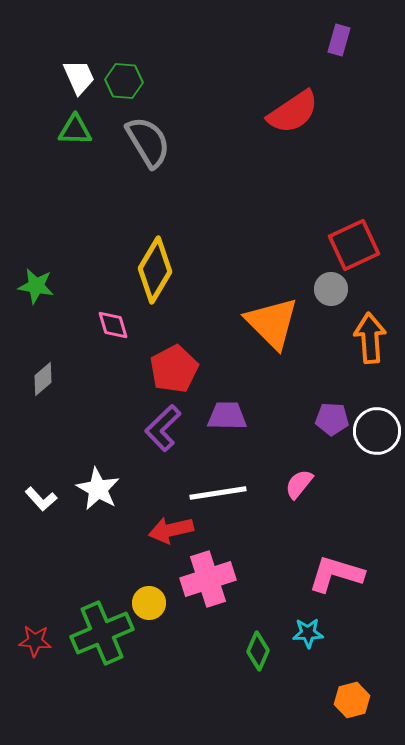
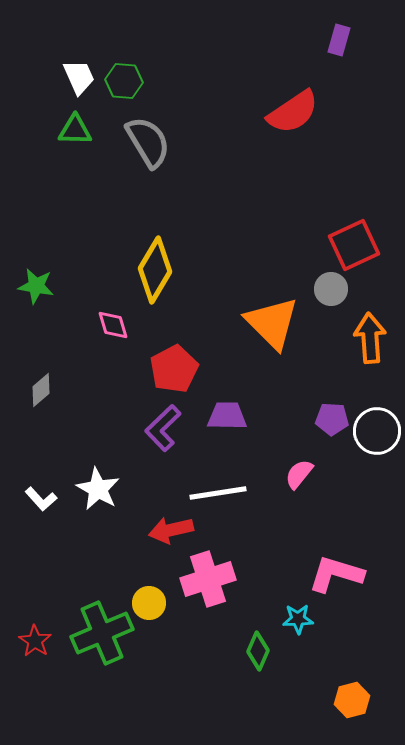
gray diamond: moved 2 px left, 11 px down
pink semicircle: moved 10 px up
cyan star: moved 10 px left, 14 px up
red star: rotated 28 degrees clockwise
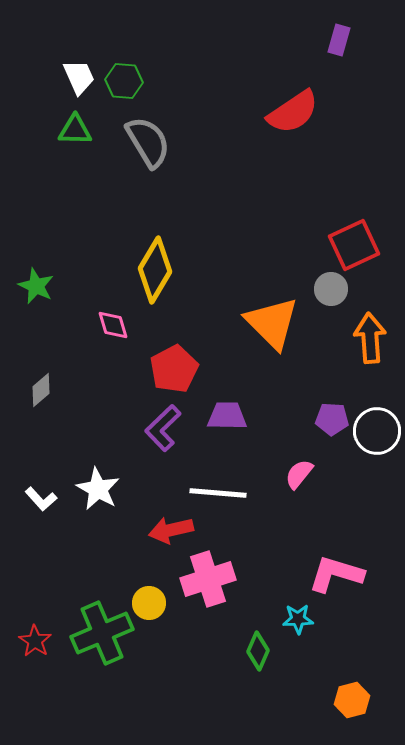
green star: rotated 15 degrees clockwise
white line: rotated 14 degrees clockwise
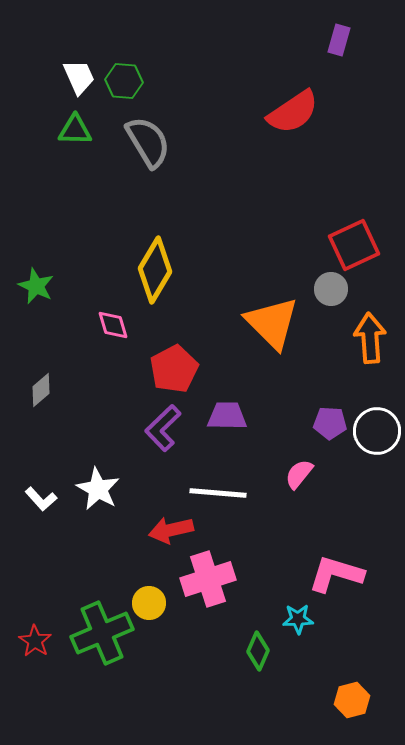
purple pentagon: moved 2 px left, 4 px down
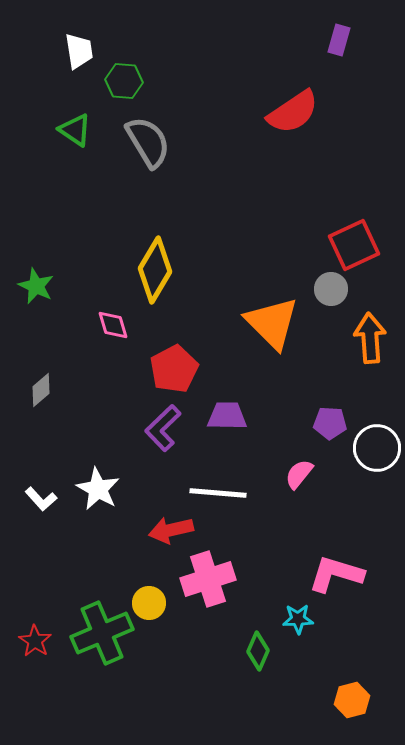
white trapezoid: moved 26 px up; rotated 15 degrees clockwise
green triangle: rotated 33 degrees clockwise
white circle: moved 17 px down
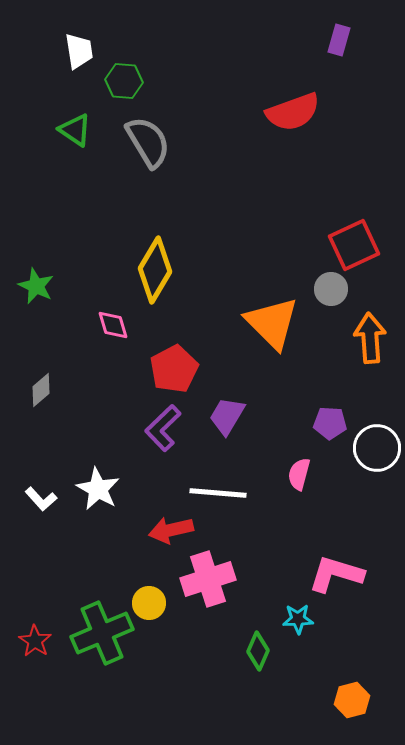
red semicircle: rotated 14 degrees clockwise
purple trapezoid: rotated 60 degrees counterclockwise
pink semicircle: rotated 24 degrees counterclockwise
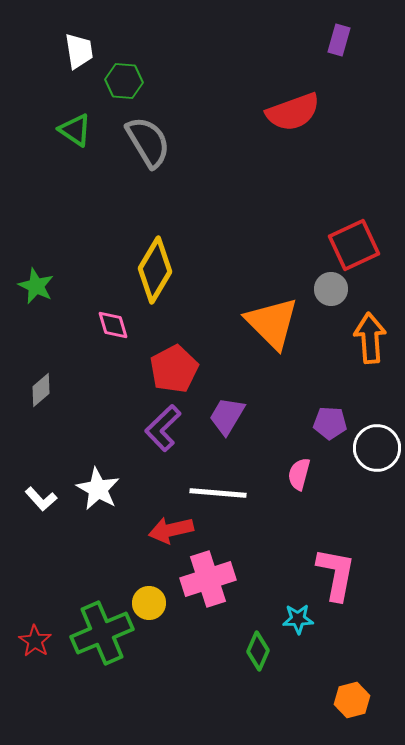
pink L-shape: rotated 84 degrees clockwise
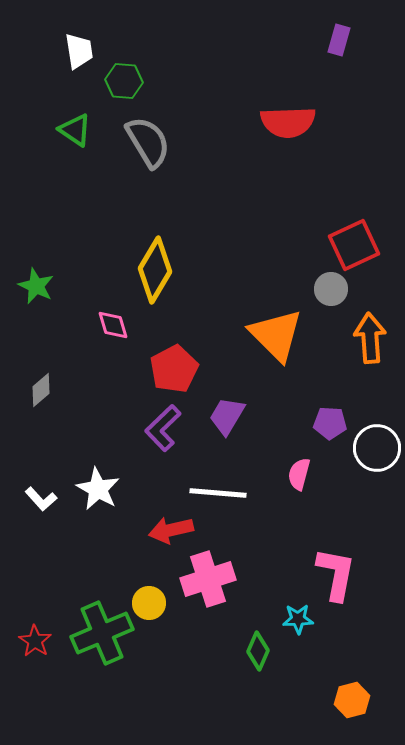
red semicircle: moved 5 px left, 10 px down; rotated 18 degrees clockwise
orange triangle: moved 4 px right, 12 px down
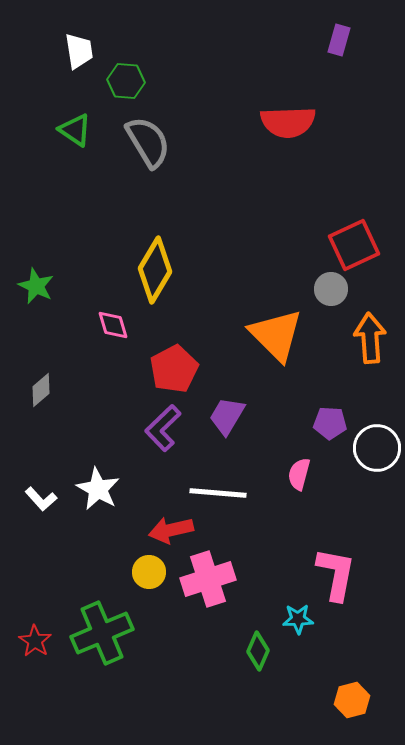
green hexagon: moved 2 px right
yellow circle: moved 31 px up
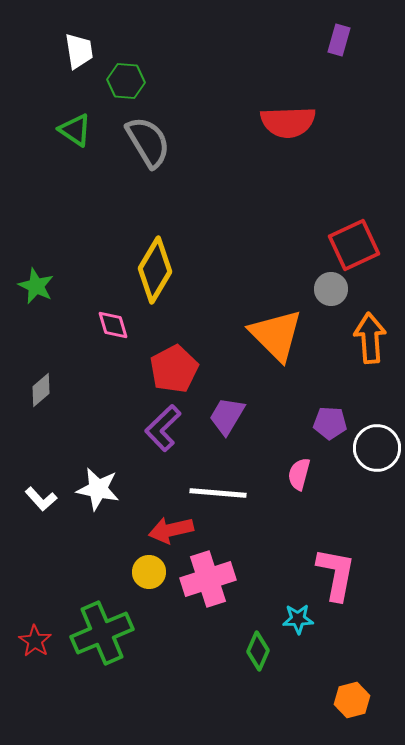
white star: rotated 18 degrees counterclockwise
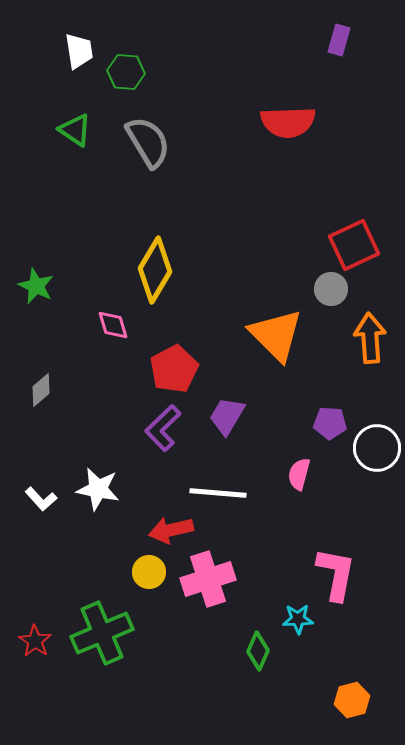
green hexagon: moved 9 px up
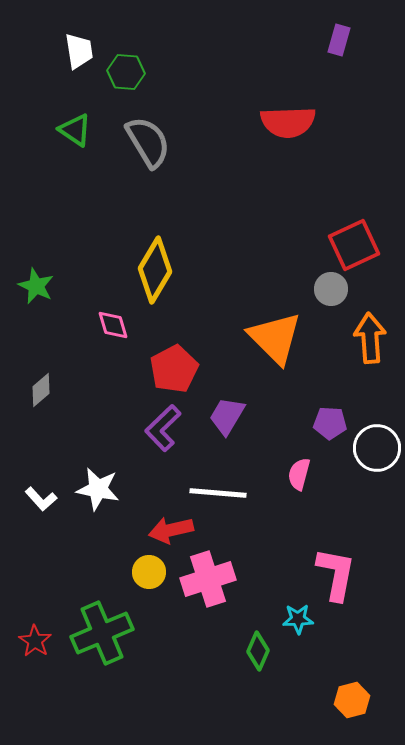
orange triangle: moved 1 px left, 3 px down
